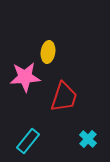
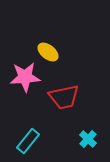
yellow ellipse: rotated 60 degrees counterclockwise
red trapezoid: rotated 60 degrees clockwise
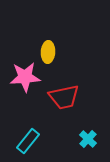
yellow ellipse: rotated 55 degrees clockwise
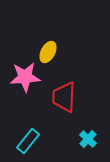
yellow ellipse: rotated 25 degrees clockwise
red trapezoid: rotated 104 degrees clockwise
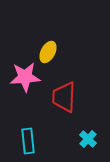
cyan rectangle: rotated 45 degrees counterclockwise
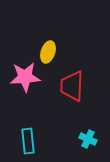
yellow ellipse: rotated 10 degrees counterclockwise
red trapezoid: moved 8 px right, 11 px up
cyan cross: rotated 18 degrees counterclockwise
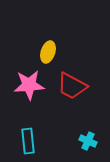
pink star: moved 4 px right, 8 px down
red trapezoid: rotated 64 degrees counterclockwise
cyan cross: moved 2 px down
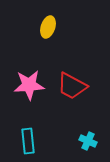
yellow ellipse: moved 25 px up
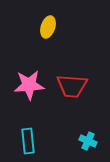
red trapezoid: rotated 24 degrees counterclockwise
